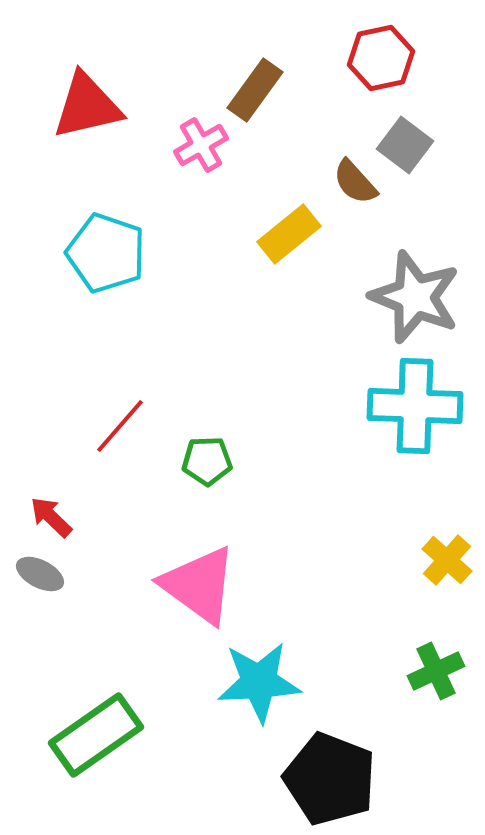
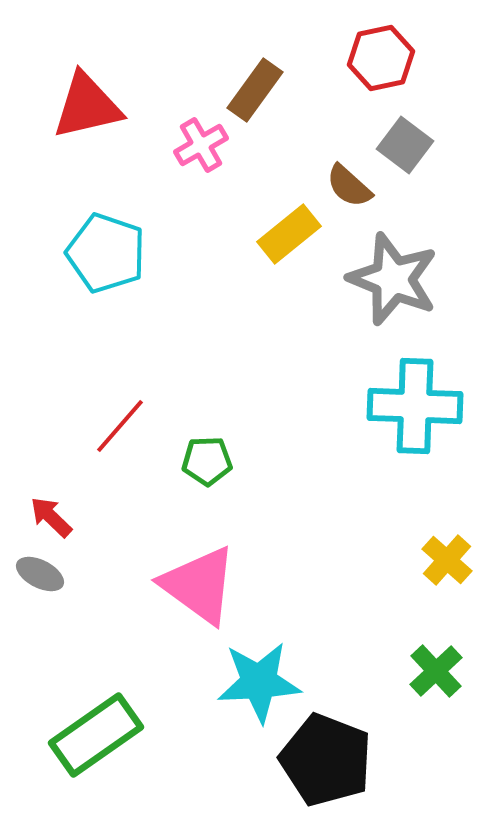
brown semicircle: moved 6 px left, 4 px down; rotated 6 degrees counterclockwise
gray star: moved 22 px left, 18 px up
green cross: rotated 18 degrees counterclockwise
black pentagon: moved 4 px left, 19 px up
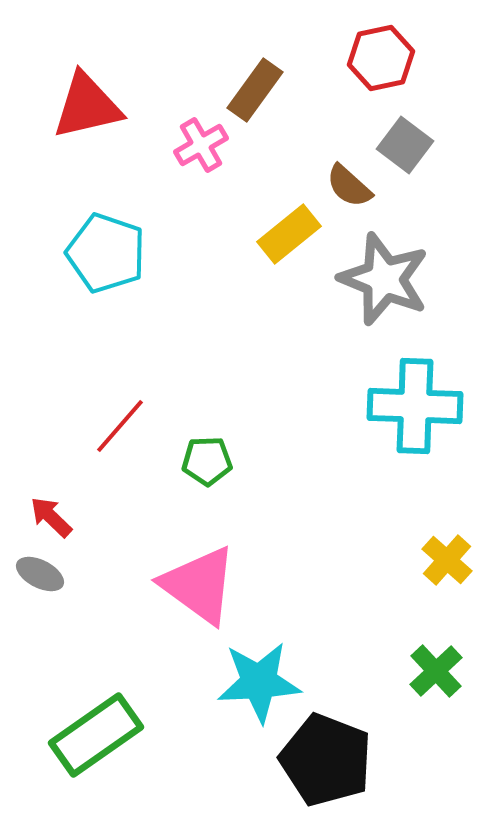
gray star: moved 9 px left
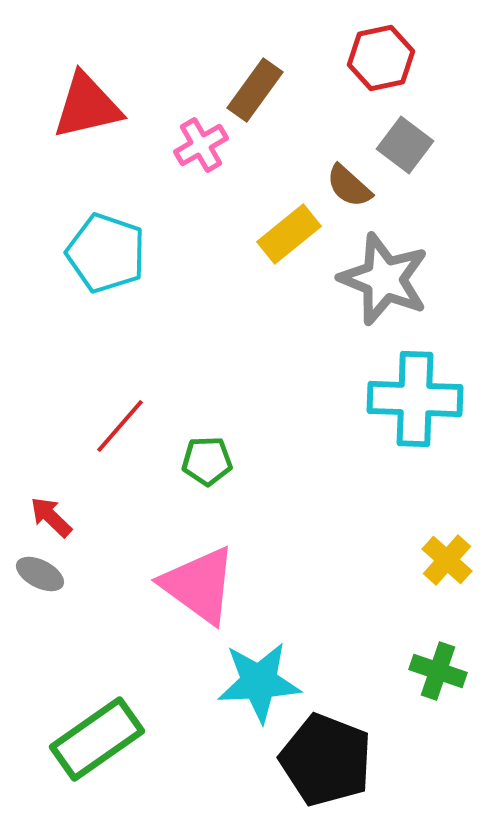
cyan cross: moved 7 px up
green cross: moved 2 px right; rotated 28 degrees counterclockwise
green rectangle: moved 1 px right, 4 px down
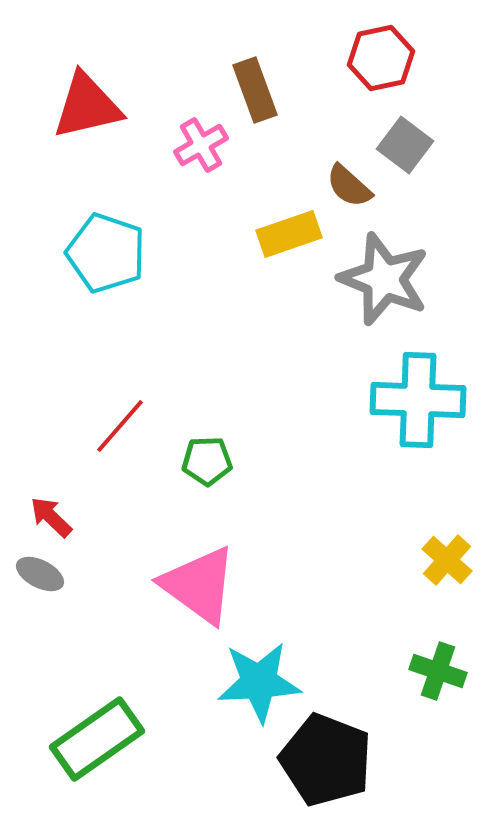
brown rectangle: rotated 56 degrees counterclockwise
yellow rectangle: rotated 20 degrees clockwise
cyan cross: moved 3 px right, 1 px down
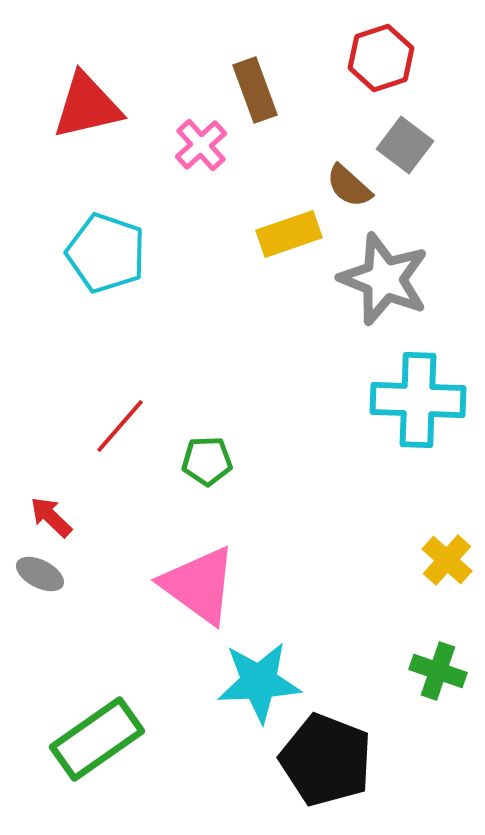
red hexagon: rotated 6 degrees counterclockwise
pink cross: rotated 12 degrees counterclockwise
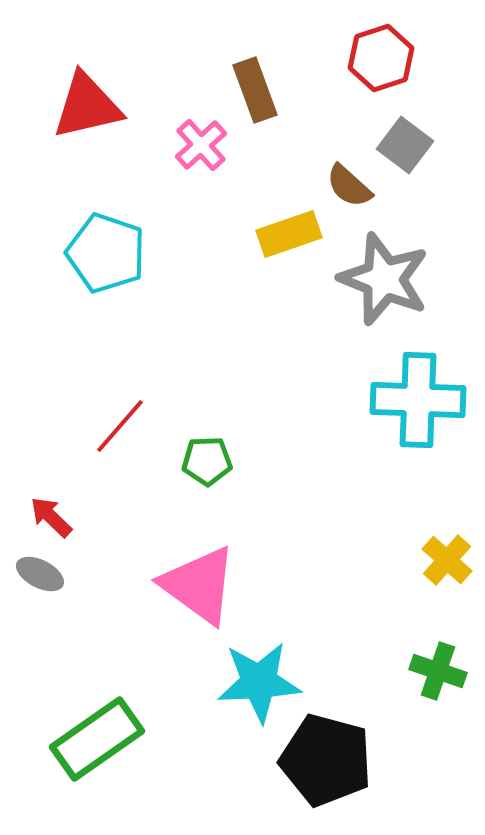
black pentagon: rotated 6 degrees counterclockwise
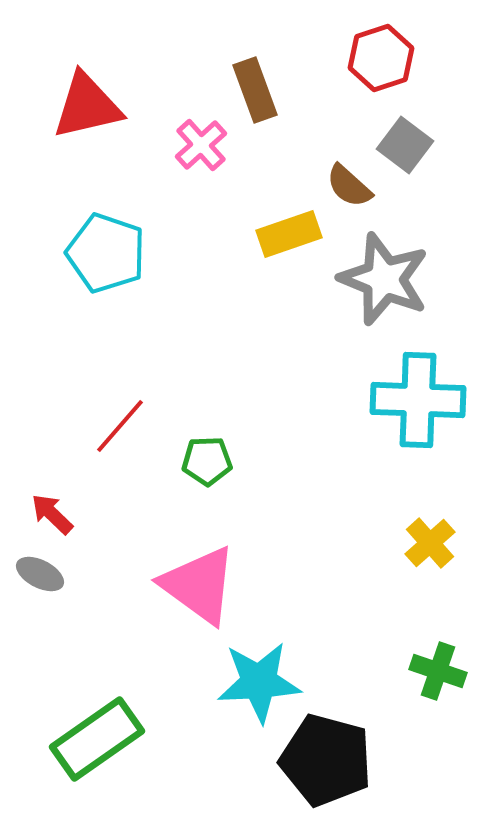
red arrow: moved 1 px right, 3 px up
yellow cross: moved 17 px left, 17 px up; rotated 6 degrees clockwise
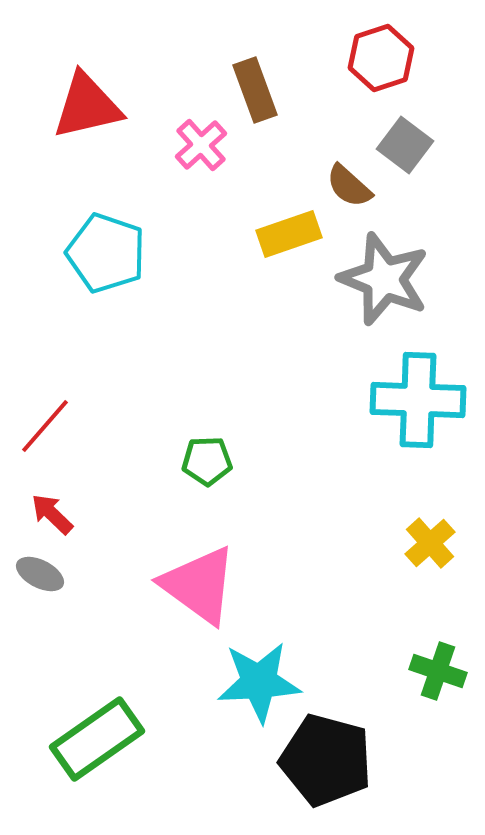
red line: moved 75 px left
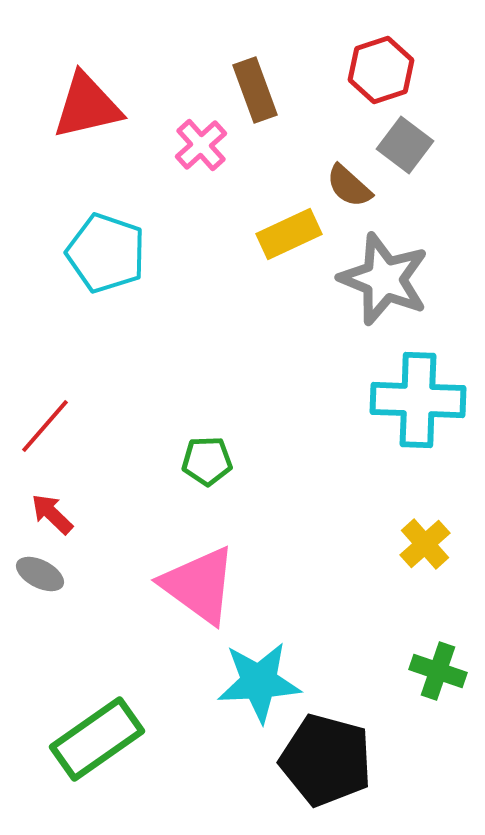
red hexagon: moved 12 px down
yellow rectangle: rotated 6 degrees counterclockwise
yellow cross: moved 5 px left, 1 px down
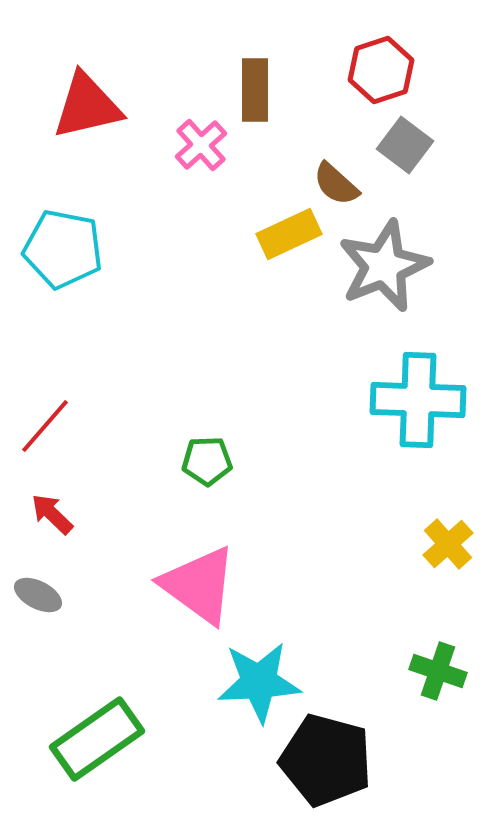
brown rectangle: rotated 20 degrees clockwise
brown semicircle: moved 13 px left, 2 px up
cyan pentagon: moved 43 px left, 4 px up; rotated 8 degrees counterclockwise
gray star: moved 13 px up; rotated 28 degrees clockwise
yellow cross: moved 23 px right
gray ellipse: moved 2 px left, 21 px down
